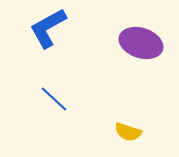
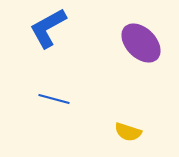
purple ellipse: rotated 27 degrees clockwise
blue line: rotated 28 degrees counterclockwise
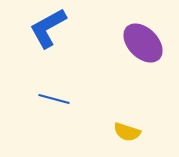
purple ellipse: moved 2 px right
yellow semicircle: moved 1 px left
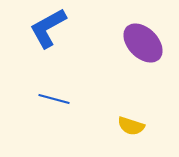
yellow semicircle: moved 4 px right, 6 px up
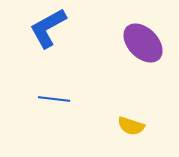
blue line: rotated 8 degrees counterclockwise
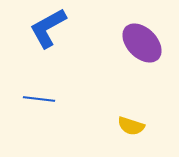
purple ellipse: moved 1 px left
blue line: moved 15 px left
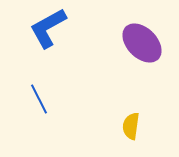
blue line: rotated 56 degrees clockwise
yellow semicircle: rotated 80 degrees clockwise
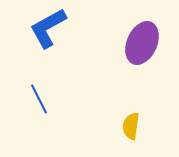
purple ellipse: rotated 69 degrees clockwise
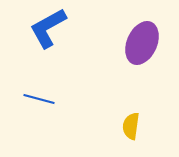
blue line: rotated 48 degrees counterclockwise
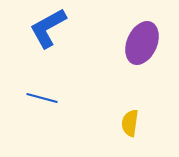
blue line: moved 3 px right, 1 px up
yellow semicircle: moved 1 px left, 3 px up
